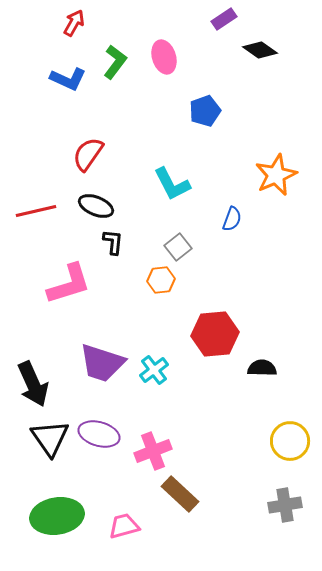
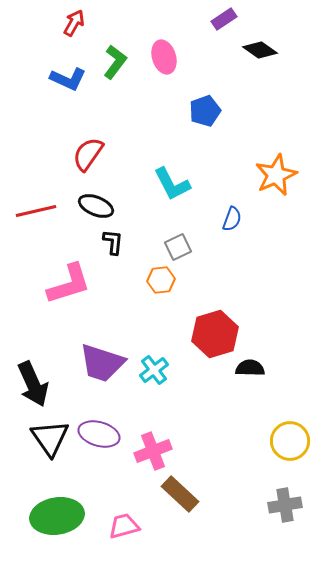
gray square: rotated 12 degrees clockwise
red hexagon: rotated 12 degrees counterclockwise
black semicircle: moved 12 px left
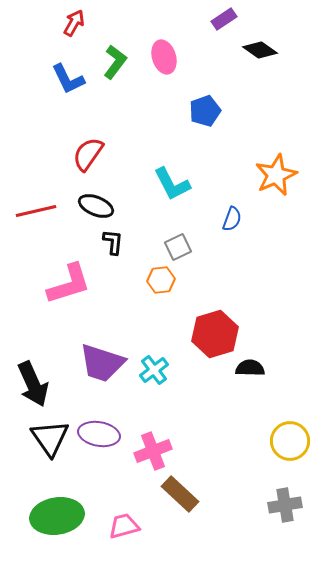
blue L-shape: rotated 39 degrees clockwise
purple ellipse: rotated 6 degrees counterclockwise
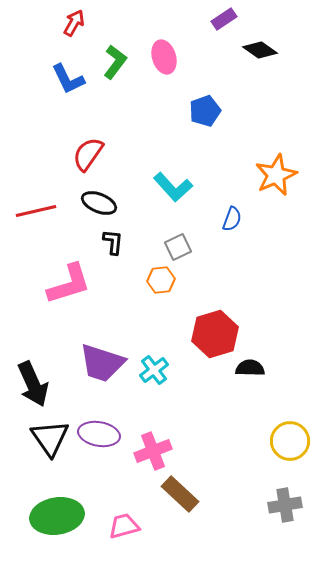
cyan L-shape: moved 1 px right, 3 px down; rotated 15 degrees counterclockwise
black ellipse: moved 3 px right, 3 px up
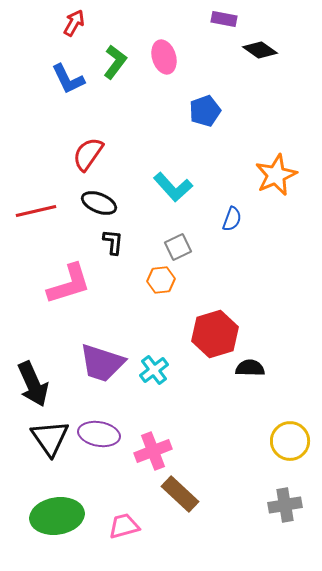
purple rectangle: rotated 45 degrees clockwise
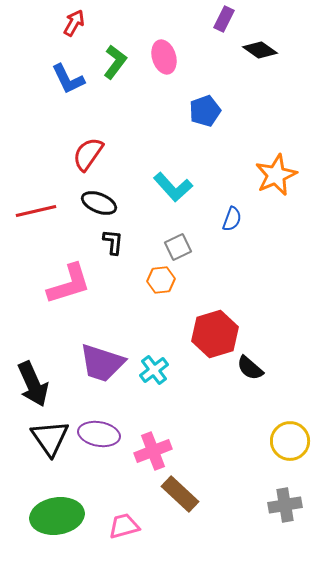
purple rectangle: rotated 75 degrees counterclockwise
black semicircle: rotated 140 degrees counterclockwise
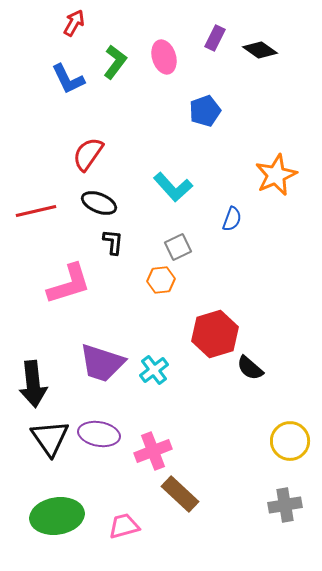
purple rectangle: moved 9 px left, 19 px down
black arrow: rotated 18 degrees clockwise
